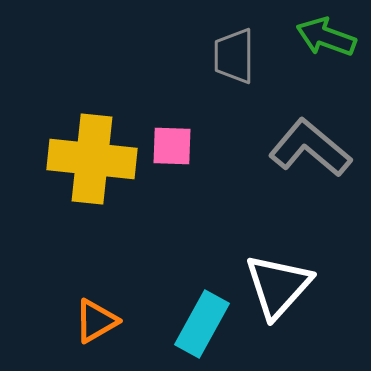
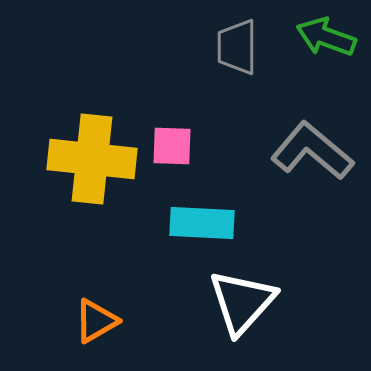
gray trapezoid: moved 3 px right, 9 px up
gray L-shape: moved 2 px right, 3 px down
white triangle: moved 36 px left, 16 px down
cyan rectangle: moved 101 px up; rotated 64 degrees clockwise
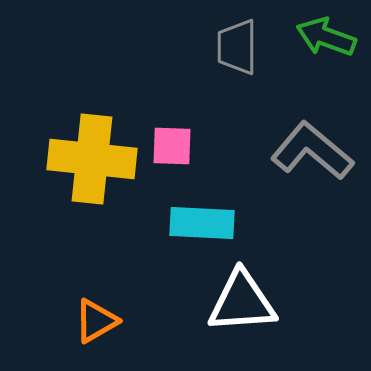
white triangle: rotated 44 degrees clockwise
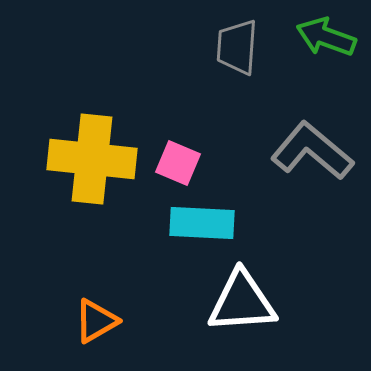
gray trapezoid: rotated 4 degrees clockwise
pink square: moved 6 px right, 17 px down; rotated 21 degrees clockwise
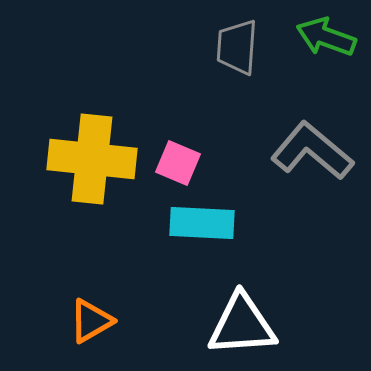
white triangle: moved 23 px down
orange triangle: moved 5 px left
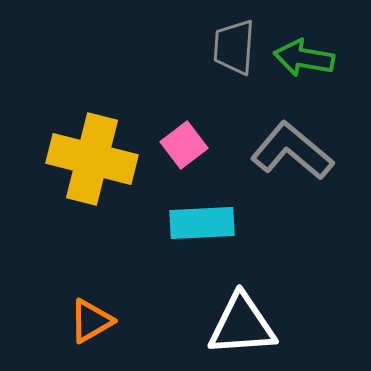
green arrow: moved 22 px left, 21 px down; rotated 10 degrees counterclockwise
gray trapezoid: moved 3 px left
gray L-shape: moved 20 px left
yellow cross: rotated 8 degrees clockwise
pink square: moved 6 px right, 18 px up; rotated 30 degrees clockwise
cyan rectangle: rotated 6 degrees counterclockwise
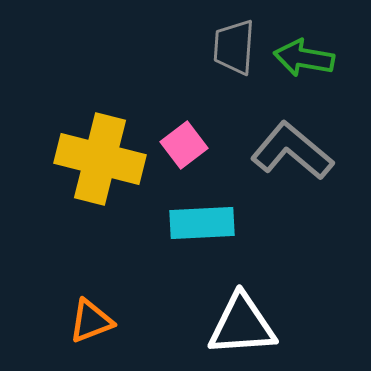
yellow cross: moved 8 px right
orange triangle: rotated 9 degrees clockwise
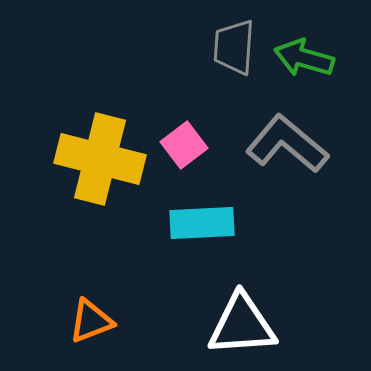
green arrow: rotated 6 degrees clockwise
gray L-shape: moved 5 px left, 7 px up
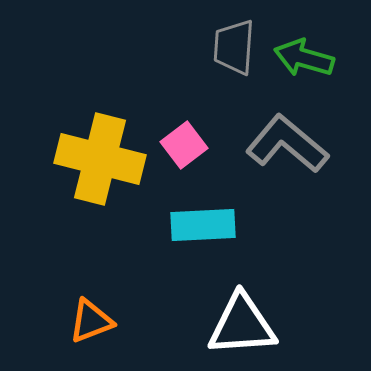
cyan rectangle: moved 1 px right, 2 px down
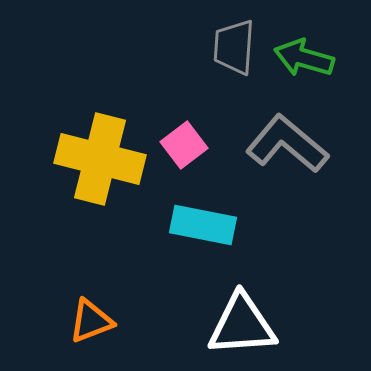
cyan rectangle: rotated 14 degrees clockwise
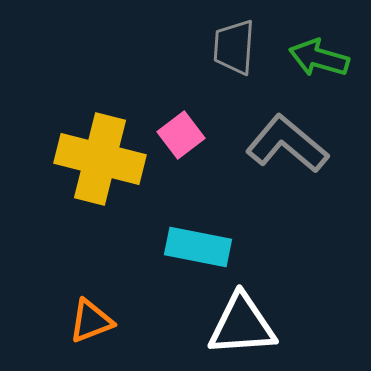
green arrow: moved 15 px right
pink square: moved 3 px left, 10 px up
cyan rectangle: moved 5 px left, 22 px down
